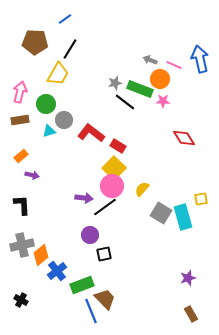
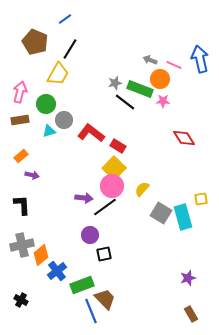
brown pentagon at (35, 42): rotated 20 degrees clockwise
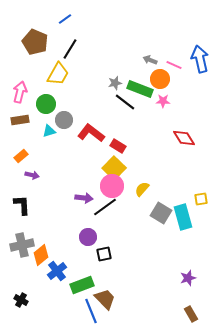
purple circle at (90, 235): moved 2 px left, 2 px down
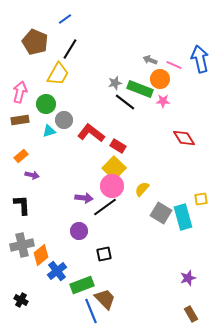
purple circle at (88, 237): moved 9 px left, 6 px up
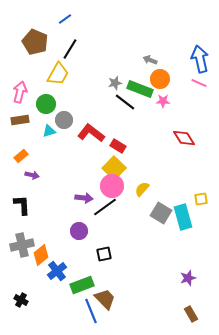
pink line at (174, 65): moved 25 px right, 18 px down
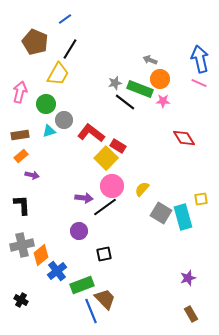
brown rectangle at (20, 120): moved 15 px down
yellow square at (114, 168): moved 8 px left, 10 px up
